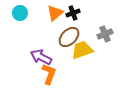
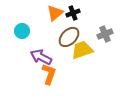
cyan circle: moved 2 px right, 18 px down
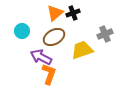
brown ellipse: moved 15 px left; rotated 15 degrees clockwise
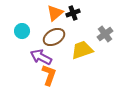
gray cross: rotated 14 degrees counterclockwise
orange L-shape: moved 1 px down
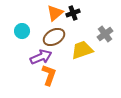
purple arrow: rotated 130 degrees clockwise
